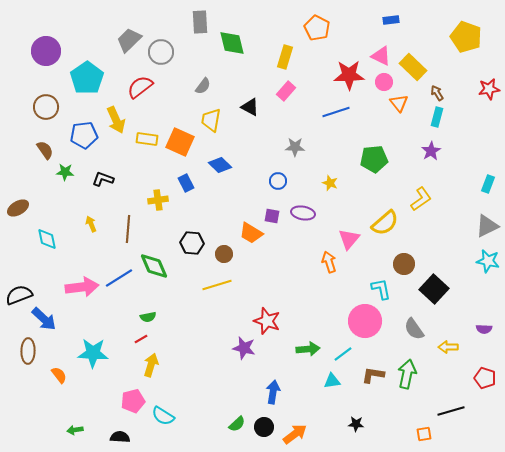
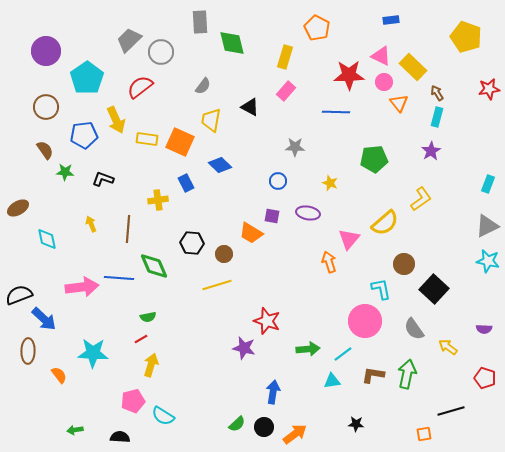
blue line at (336, 112): rotated 20 degrees clockwise
purple ellipse at (303, 213): moved 5 px right
blue line at (119, 278): rotated 36 degrees clockwise
yellow arrow at (448, 347): rotated 36 degrees clockwise
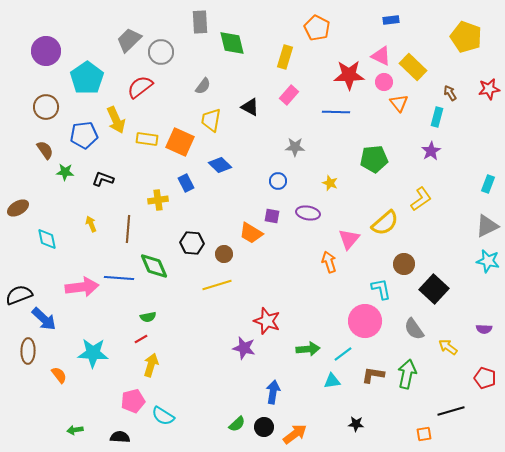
pink rectangle at (286, 91): moved 3 px right, 4 px down
brown arrow at (437, 93): moved 13 px right
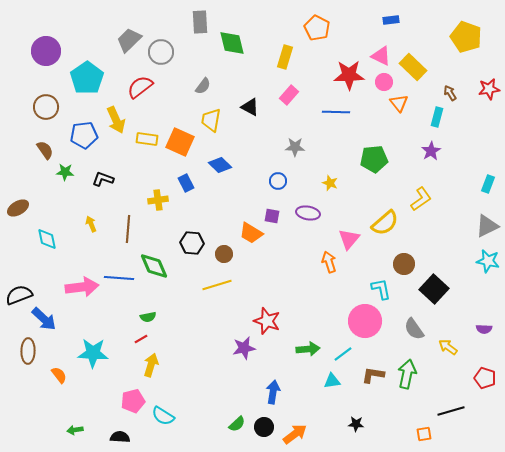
purple star at (244, 348): rotated 25 degrees counterclockwise
